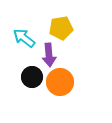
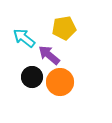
yellow pentagon: moved 3 px right
purple arrow: rotated 135 degrees clockwise
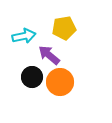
cyan arrow: moved 2 px up; rotated 130 degrees clockwise
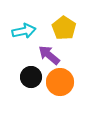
yellow pentagon: rotated 30 degrees counterclockwise
cyan arrow: moved 5 px up
black circle: moved 1 px left
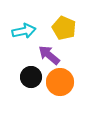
yellow pentagon: rotated 10 degrees counterclockwise
